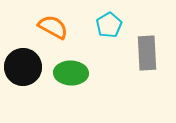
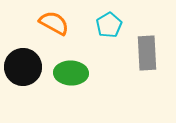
orange semicircle: moved 1 px right, 4 px up
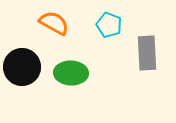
cyan pentagon: rotated 20 degrees counterclockwise
black circle: moved 1 px left
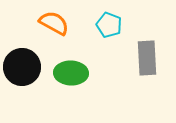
gray rectangle: moved 5 px down
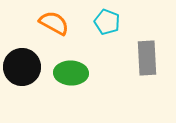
cyan pentagon: moved 2 px left, 3 px up
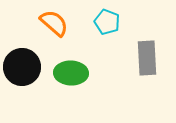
orange semicircle: rotated 12 degrees clockwise
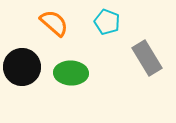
gray rectangle: rotated 28 degrees counterclockwise
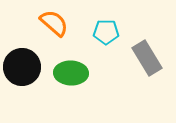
cyan pentagon: moved 1 px left, 10 px down; rotated 20 degrees counterclockwise
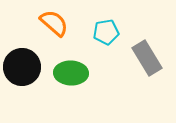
cyan pentagon: rotated 10 degrees counterclockwise
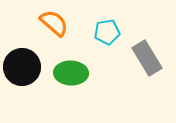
cyan pentagon: moved 1 px right
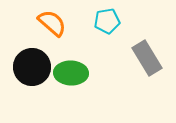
orange semicircle: moved 2 px left
cyan pentagon: moved 11 px up
black circle: moved 10 px right
